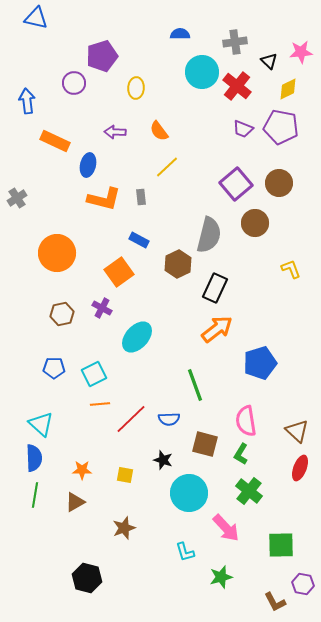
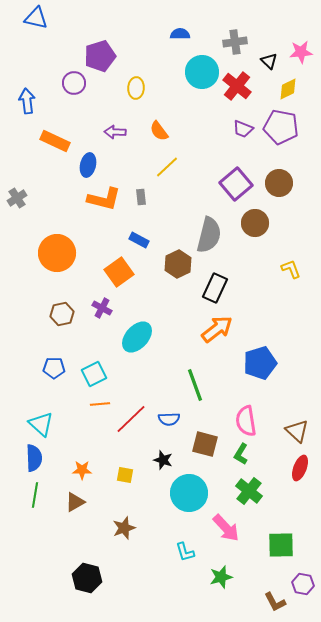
purple pentagon at (102, 56): moved 2 px left
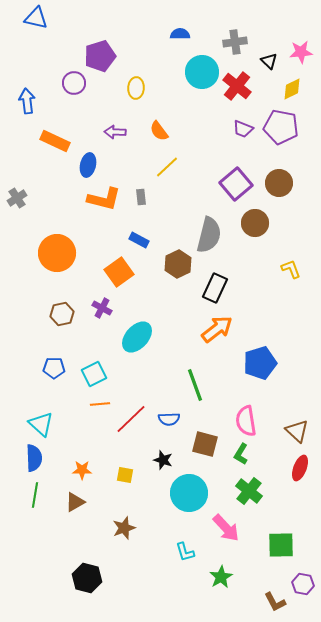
yellow diamond at (288, 89): moved 4 px right
green star at (221, 577): rotated 15 degrees counterclockwise
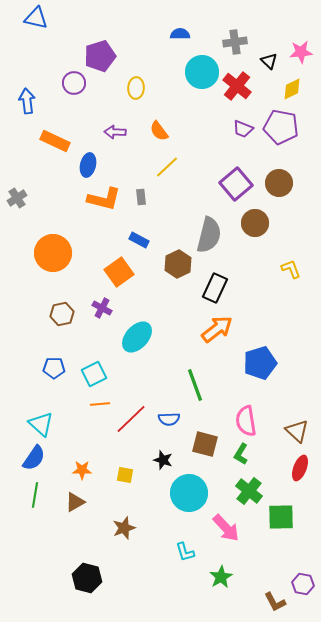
orange circle at (57, 253): moved 4 px left
blue semicircle at (34, 458): rotated 36 degrees clockwise
green square at (281, 545): moved 28 px up
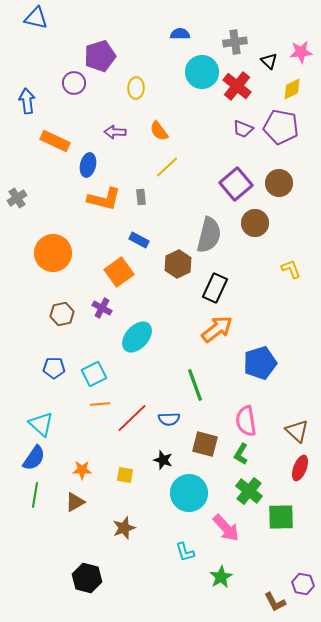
red line at (131, 419): moved 1 px right, 1 px up
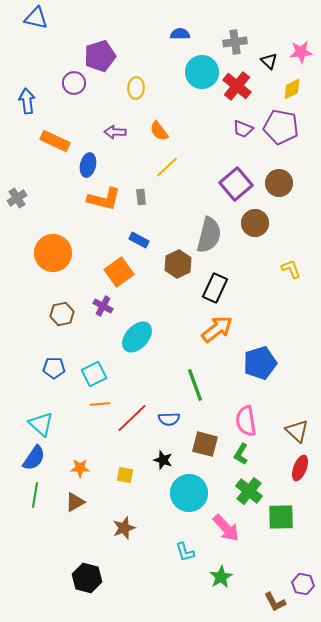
purple cross at (102, 308): moved 1 px right, 2 px up
orange star at (82, 470): moved 2 px left, 2 px up
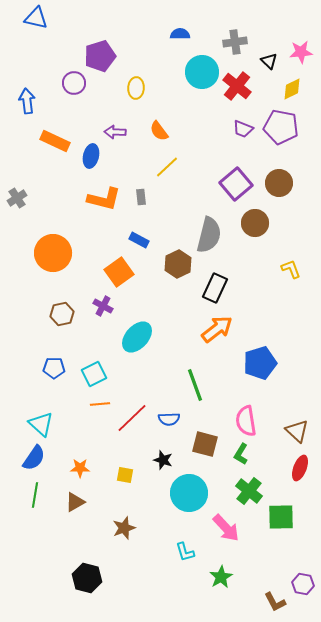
blue ellipse at (88, 165): moved 3 px right, 9 px up
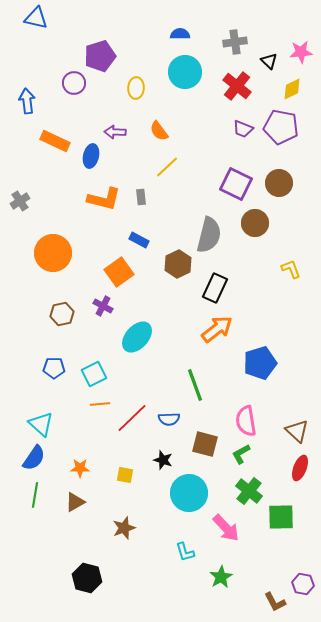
cyan circle at (202, 72): moved 17 px left
purple square at (236, 184): rotated 24 degrees counterclockwise
gray cross at (17, 198): moved 3 px right, 3 px down
green L-shape at (241, 454): rotated 30 degrees clockwise
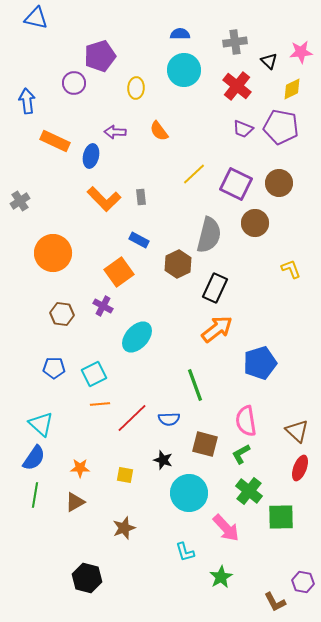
cyan circle at (185, 72): moved 1 px left, 2 px up
yellow line at (167, 167): moved 27 px right, 7 px down
orange L-shape at (104, 199): rotated 32 degrees clockwise
brown hexagon at (62, 314): rotated 20 degrees clockwise
purple hexagon at (303, 584): moved 2 px up
